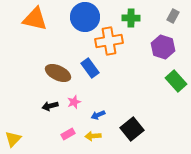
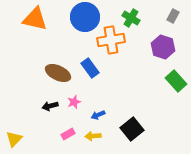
green cross: rotated 30 degrees clockwise
orange cross: moved 2 px right, 1 px up
yellow triangle: moved 1 px right
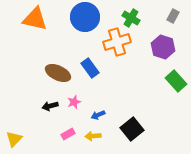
orange cross: moved 6 px right, 2 px down; rotated 8 degrees counterclockwise
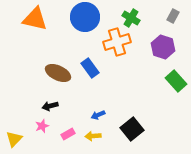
pink star: moved 32 px left, 24 px down
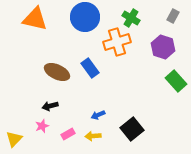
brown ellipse: moved 1 px left, 1 px up
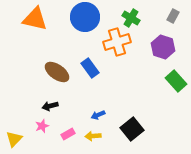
brown ellipse: rotated 10 degrees clockwise
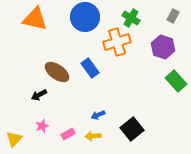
black arrow: moved 11 px left, 11 px up; rotated 14 degrees counterclockwise
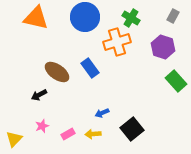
orange triangle: moved 1 px right, 1 px up
blue arrow: moved 4 px right, 2 px up
yellow arrow: moved 2 px up
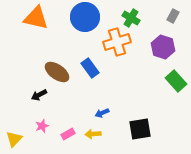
black square: moved 8 px right; rotated 30 degrees clockwise
